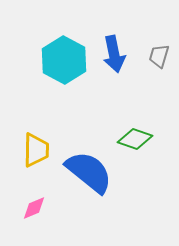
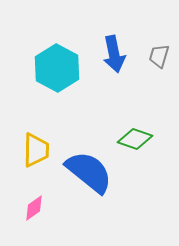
cyan hexagon: moved 7 px left, 8 px down
pink diamond: rotated 12 degrees counterclockwise
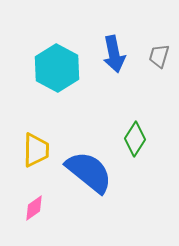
green diamond: rotated 76 degrees counterclockwise
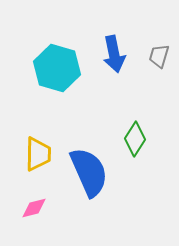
cyan hexagon: rotated 12 degrees counterclockwise
yellow trapezoid: moved 2 px right, 4 px down
blue semicircle: rotated 27 degrees clockwise
pink diamond: rotated 20 degrees clockwise
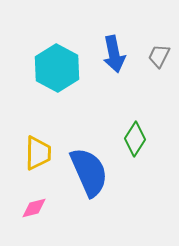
gray trapezoid: rotated 10 degrees clockwise
cyan hexagon: rotated 12 degrees clockwise
yellow trapezoid: moved 1 px up
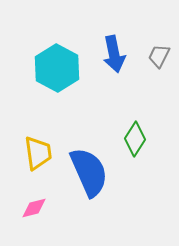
yellow trapezoid: rotated 9 degrees counterclockwise
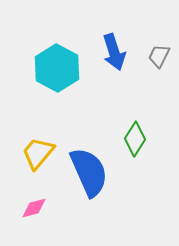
blue arrow: moved 2 px up; rotated 6 degrees counterclockwise
yellow trapezoid: rotated 132 degrees counterclockwise
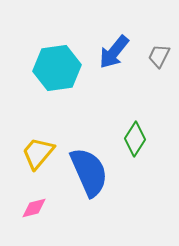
blue arrow: rotated 57 degrees clockwise
cyan hexagon: rotated 24 degrees clockwise
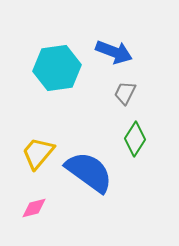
blue arrow: rotated 108 degrees counterclockwise
gray trapezoid: moved 34 px left, 37 px down
blue semicircle: rotated 30 degrees counterclockwise
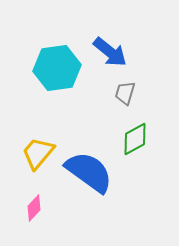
blue arrow: moved 4 px left; rotated 18 degrees clockwise
gray trapezoid: rotated 10 degrees counterclockwise
green diamond: rotated 28 degrees clockwise
pink diamond: rotated 32 degrees counterclockwise
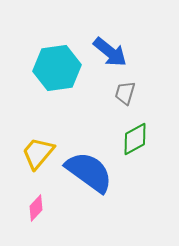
pink diamond: moved 2 px right
